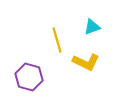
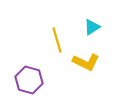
cyan triangle: rotated 12 degrees counterclockwise
purple hexagon: moved 3 px down
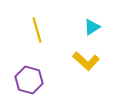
yellow line: moved 20 px left, 10 px up
yellow L-shape: moved 1 px up; rotated 16 degrees clockwise
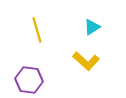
purple hexagon: rotated 8 degrees counterclockwise
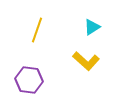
yellow line: rotated 35 degrees clockwise
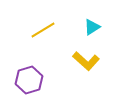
yellow line: moved 6 px right; rotated 40 degrees clockwise
purple hexagon: rotated 24 degrees counterclockwise
